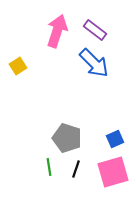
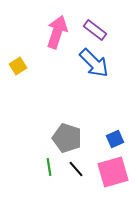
pink arrow: moved 1 px down
black line: rotated 60 degrees counterclockwise
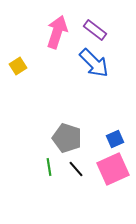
pink square: moved 3 px up; rotated 8 degrees counterclockwise
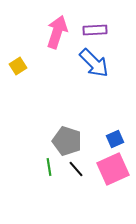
purple rectangle: rotated 40 degrees counterclockwise
gray pentagon: moved 3 px down
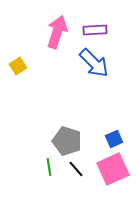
blue square: moved 1 px left
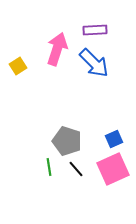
pink arrow: moved 17 px down
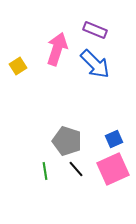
purple rectangle: rotated 25 degrees clockwise
blue arrow: moved 1 px right, 1 px down
green line: moved 4 px left, 4 px down
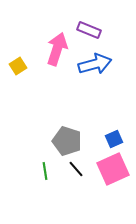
purple rectangle: moved 6 px left
blue arrow: rotated 60 degrees counterclockwise
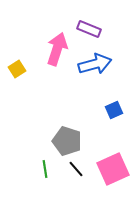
purple rectangle: moved 1 px up
yellow square: moved 1 px left, 3 px down
blue square: moved 29 px up
green line: moved 2 px up
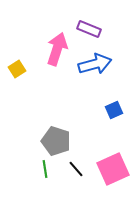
gray pentagon: moved 11 px left
